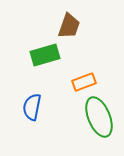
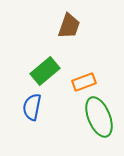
green rectangle: moved 16 px down; rotated 24 degrees counterclockwise
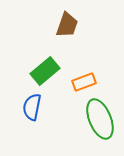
brown trapezoid: moved 2 px left, 1 px up
green ellipse: moved 1 px right, 2 px down
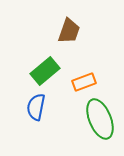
brown trapezoid: moved 2 px right, 6 px down
blue semicircle: moved 4 px right
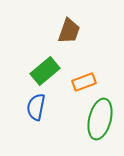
green ellipse: rotated 36 degrees clockwise
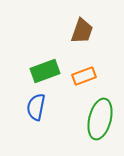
brown trapezoid: moved 13 px right
green rectangle: rotated 20 degrees clockwise
orange rectangle: moved 6 px up
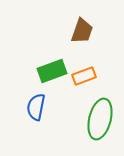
green rectangle: moved 7 px right
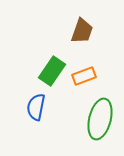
green rectangle: rotated 36 degrees counterclockwise
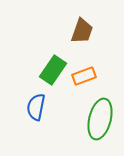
green rectangle: moved 1 px right, 1 px up
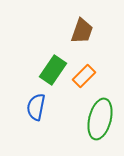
orange rectangle: rotated 25 degrees counterclockwise
